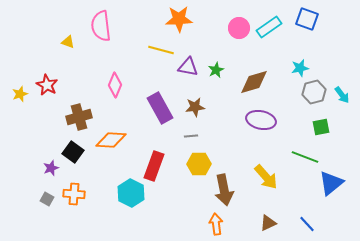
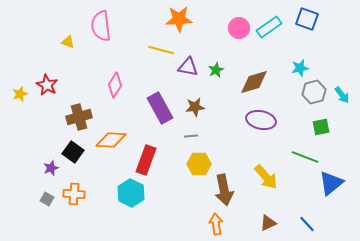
pink diamond: rotated 10 degrees clockwise
red rectangle: moved 8 px left, 6 px up
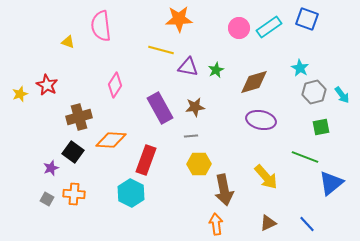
cyan star: rotated 30 degrees counterclockwise
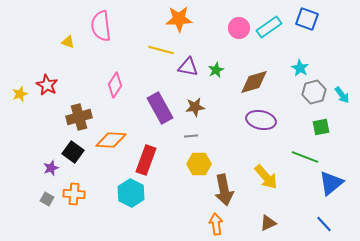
blue line: moved 17 px right
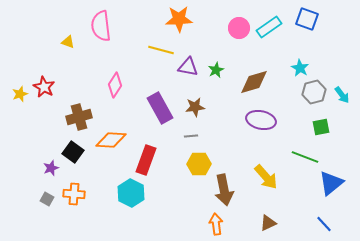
red star: moved 3 px left, 2 px down
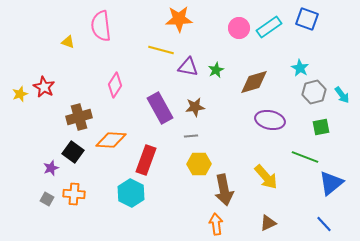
purple ellipse: moved 9 px right
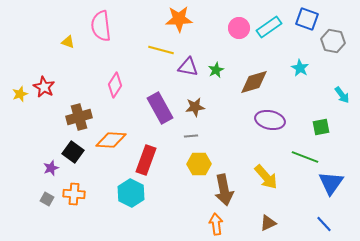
gray hexagon: moved 19 px right, 51 px up; rotated 25 degrees clockwise
blue triangle: rotated 16 degrees counterclockwise
